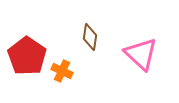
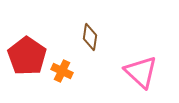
pink triangle: moved 18 px down
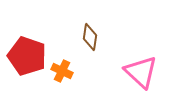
red pentagon: rotated 15 degrees counterclockwise
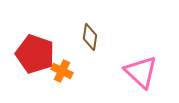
red pentagon: moved 8 px right, 2 px up
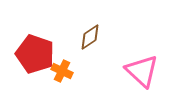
brown diamond: rotated 48 degrees clockwise
pink triangle: moved 1 px right, 1 px up
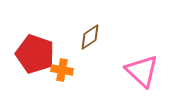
orange cross: moved 1 px up; rotated 15 degrees counterclockwise
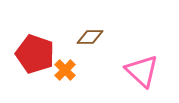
brown diamond: rotated 32 degrees clockwise
orange cross: moved 3 px right; rotated 35 degrees clockwise
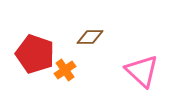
orange cross: rotated 10 degrees clockwise
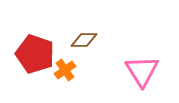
brown diamond: moved 6 px left, 3 px down
pink triangle: rotated 15 degrees clockwise
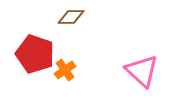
brown diamond: moved 13 px left, 23 px up
pink triangle: rotated 15 degrees counterclockwise
